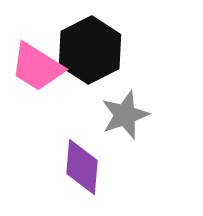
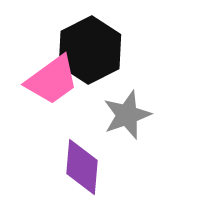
pink trapezoid: moved 15 px right, 13 px down; rotated 68 degrees counterclockwise
gray star: moved 2 px right
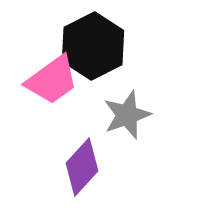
black hexagon: moved 3 px right, 4 px up
purple diamond: rotated 38 degrees clockwise
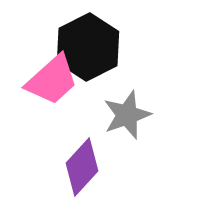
black hexagon: moved 5 px left, 1 px down
pink trapezoid: rotated 6 degrees counterclockwise
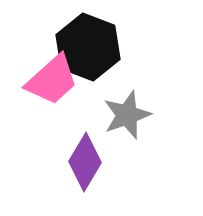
black hexagon: rotated 12 degrees counterclockwise
purple diamond: moved 3 px right, 5 px up; rotated 12 degrees counterclockwise
